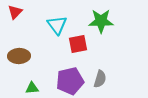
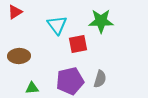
red triangle: rotated 14 degrees clockwise
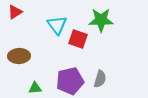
green star: moved 1 px up
red square: moved 5 px up; rotated 30 degrees clockwise
green triangle: moved 3 px right
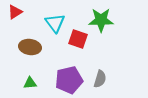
cyan triangle: moved 2 px left, 2 px up
brown ellipse: moved 11 px right, 9 px up; rotated 10 degrees clockwise
purple pentagon: moved 1 px left, 1 px up
green triangle: moved 5 px left, 5 px up
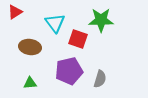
purple pentagon: moved 9 px up
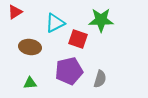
cyan triangle: rotated 40 degrees clockwise
